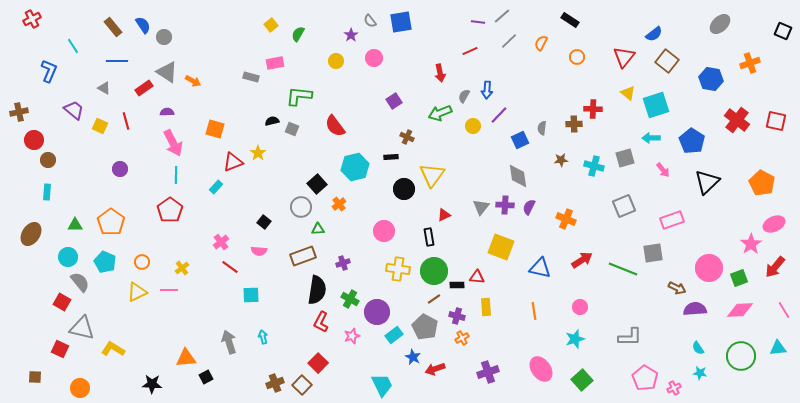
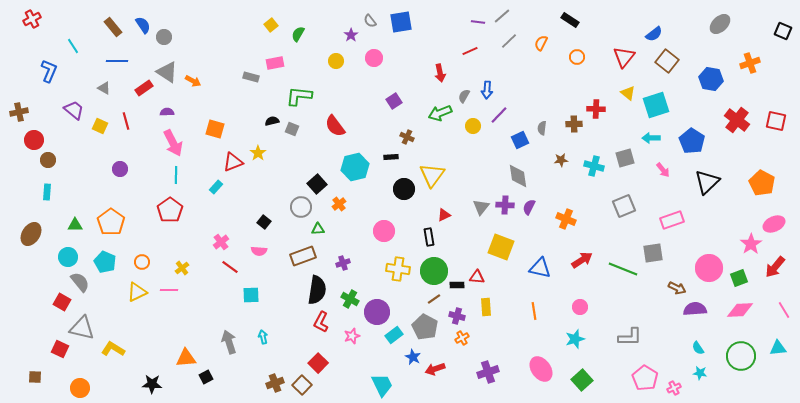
red cross at (593, 109): moved 3 px right
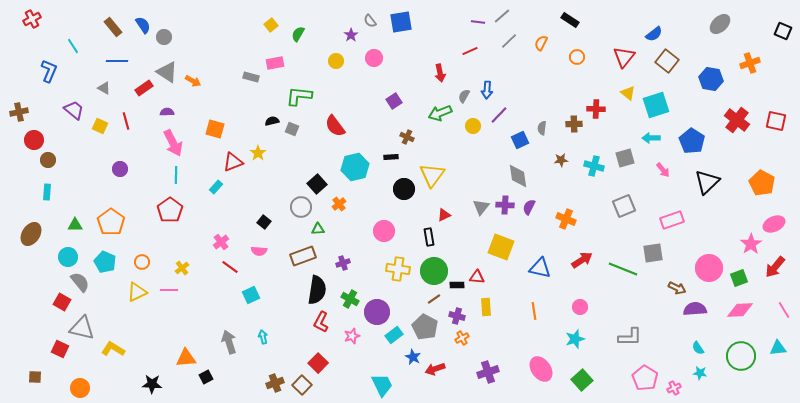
cyan square at (251, 295): rotated 24 degrees counterclockwise
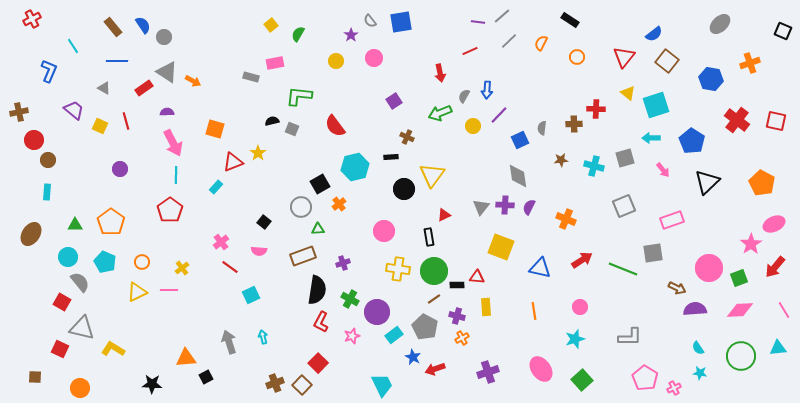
black square at (317, 184): moved 3 px right; rotated 12 degrees clockwise
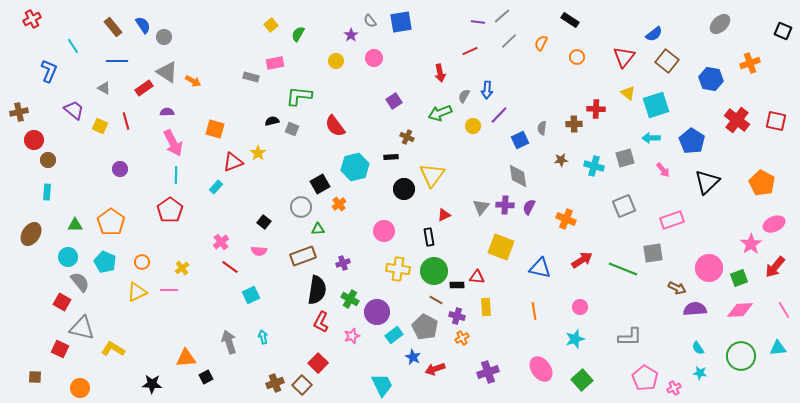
brown line at (434, 299): moved 2 px right, 1 px down; rotated 64 degrees clockwise
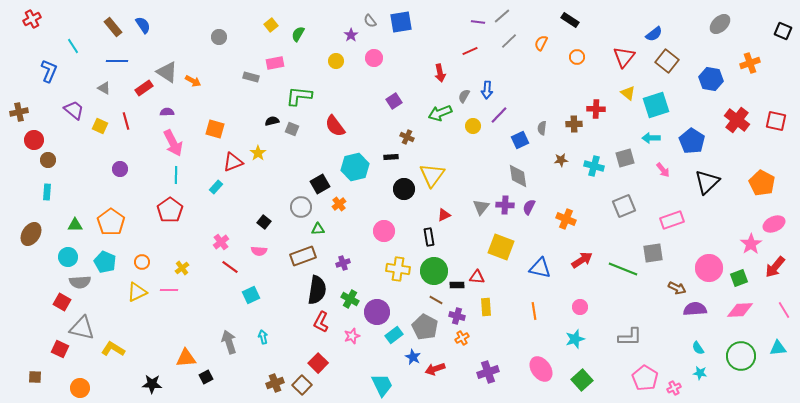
gray circle at (164, 37): moved 55 px right
gray semicircle at (80, 282): rotated 125 degrees clockwise
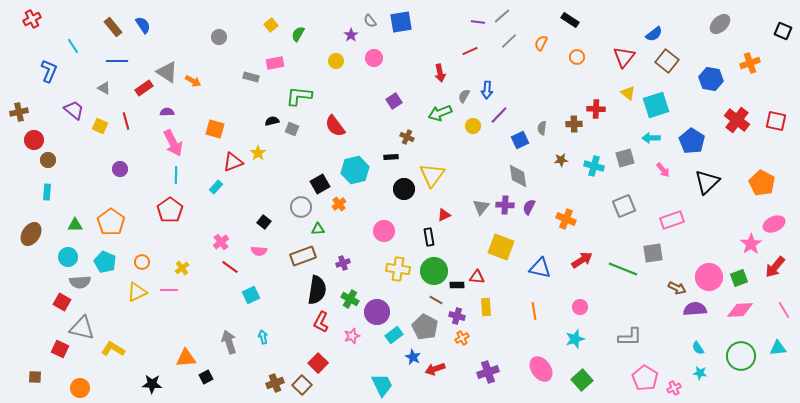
cyan hexagon at (355, 167): moved 3 px down
pink circle at (709, 268): moved 9 px down
